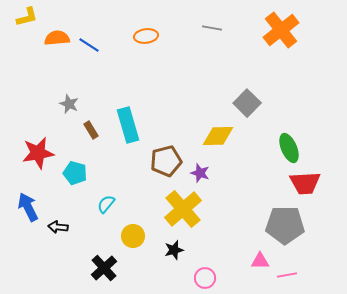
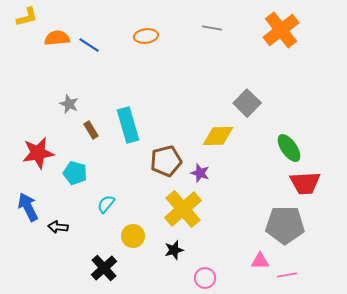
green ellipse: rotated 12 degrees counterclockwise
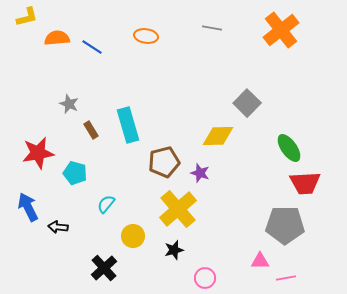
orange ellipse: rotated 15 degrees clockwise
blue line: moved 3 px right, 2 px down
brown pentagon: moved 2 px left, 1 px down
yellow cross: moved 5 px left
pink line: moved 1 px left, 3 px down
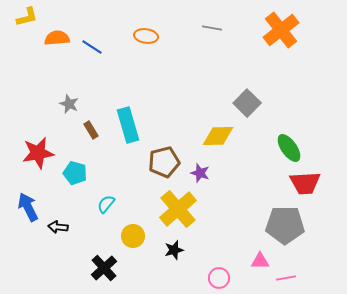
pink circle: moved 14 px right
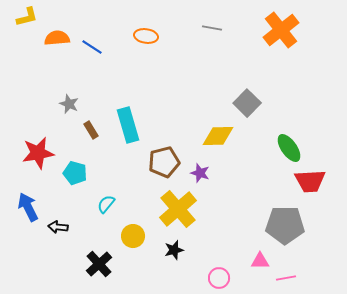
red trapezoid: moved 5 px right, 2 px up
black cross: moved 5 px left, 4 px up
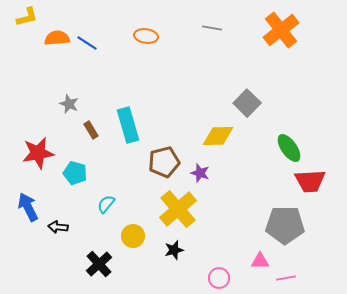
blue line: moved 5 px left, 4 px up
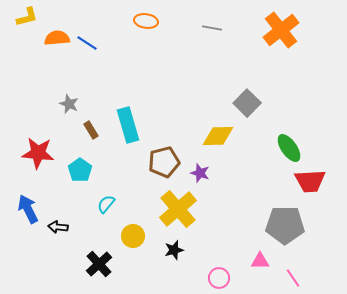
orange ellipse: moved 15 px up
red star: rotated 16 degrees clockwise
cyan pentagon: moved 5 px right, 3 px up; rotated 20 degrees clockwise
blue arrow: moved 2 px down
pink line: moved 7 px right; rotated 66 degrees clockwise
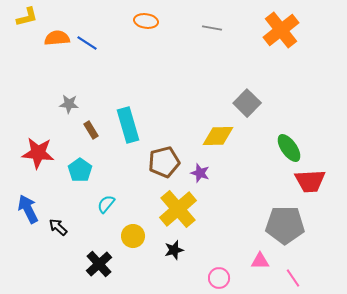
gray star: rotated 18 degrees counterclockwise
black arrow: rotated 36 degrees clockwise
